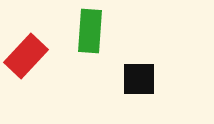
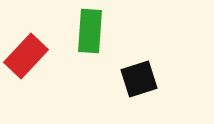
black square: rotated 18 degrees counterclockwise
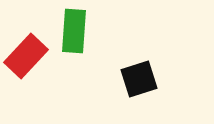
green rectangle: moved 16 px left
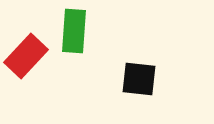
black square: rotated 24 degrees clockwise
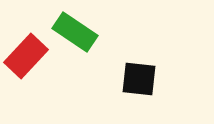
green rectangle: moved 1 px right, 1 px down; rotated 60 degrees counterclockwise
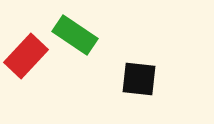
green rectangle: moved 3 px down
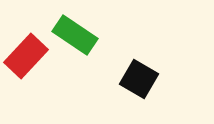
black square: rotated 24 degrees clockwise
